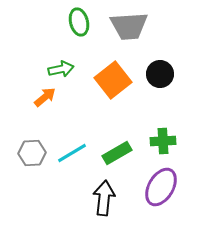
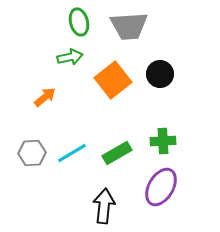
green arrow: moved 9 px right, 12 px up
black arrow: moved 8 px down
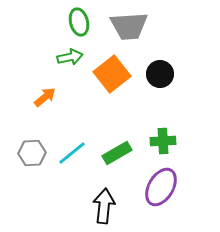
orange square: moved 1 px left, 6 px up
cyan line: rotated 8 degrees counterclockwise
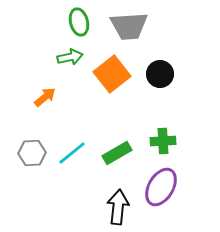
black arrow: moved 14 px right, 1 px down
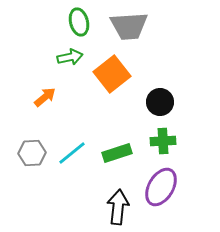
black circle: moved 28 px down
green rectangle: rotated 12 degrees clockwise
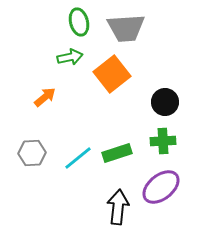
gray trapezoid: moved 3 px left, 2 px down
black circle: moved 5 px right
cyan line: moved 6 px right, 5 px down
purple ellipse: rotated 21 degrees clockwise
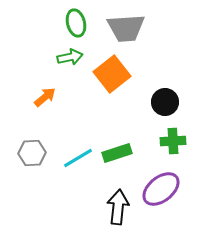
green ellipse: moved 3 px left, 1 px down
green cross: moved 10 px right
cyan line: rotated 8 degrees clockwise
purple ellipse: moved 2 px down
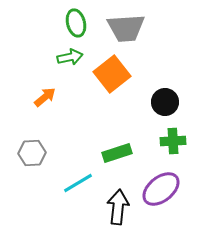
cyan line: moved 25 px down
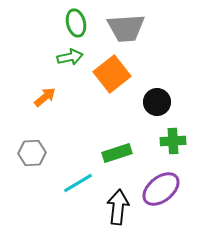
black circle: moved 8 px left
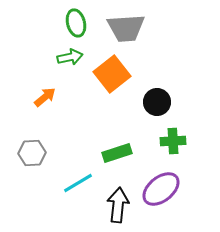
black arrow: moved 2 px up
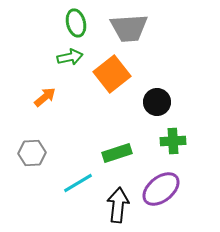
gray trapezoid: moved 3 px right
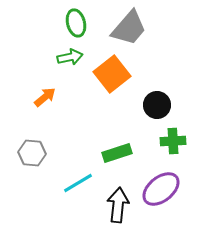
gray trapezoid: rotated 45 degrees counterclockwise
black circle: moved 3 px down
gray hexagon: rotated 8 degrees clockwise
